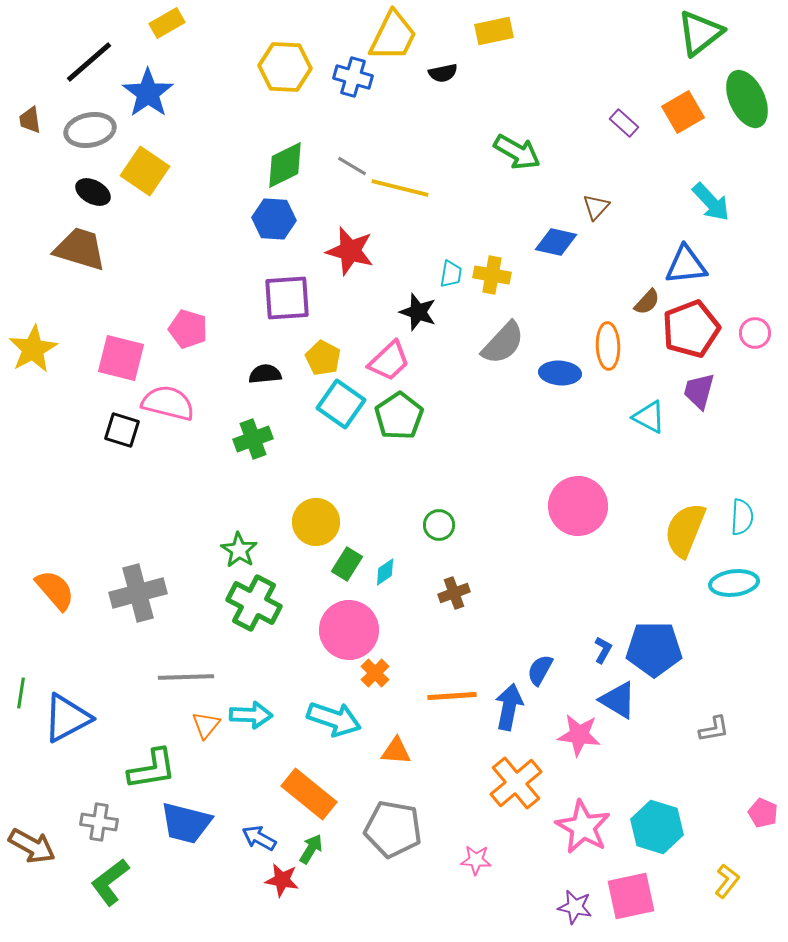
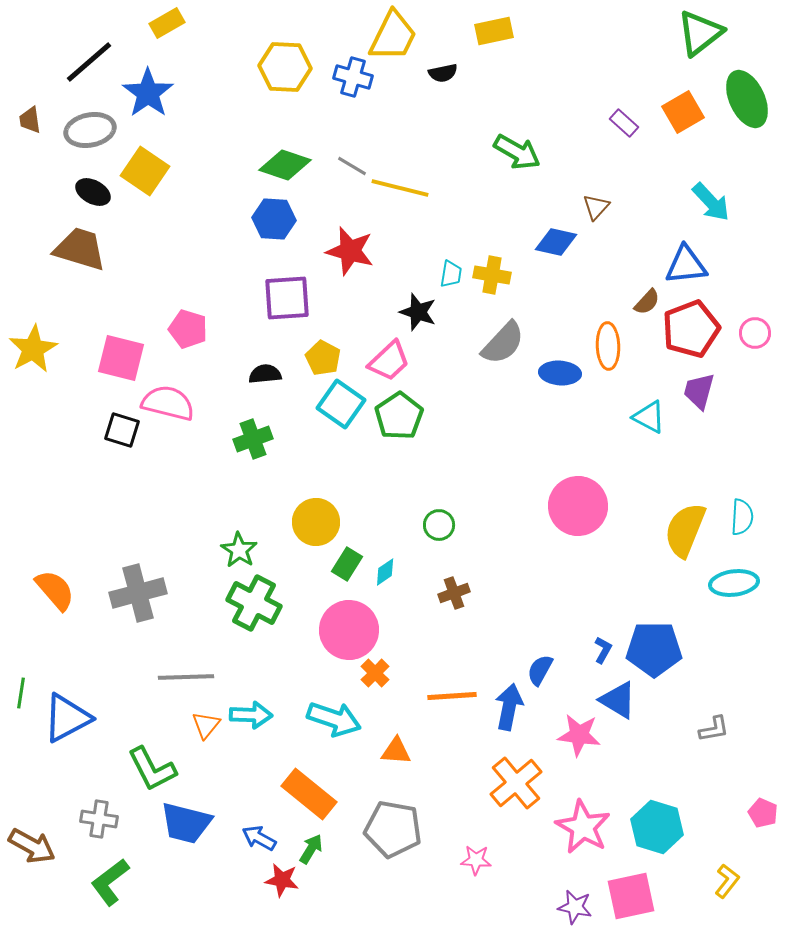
green diamond at (285, 165): rotated 45 degrees clockwise
green L-shape at (152, 769): rotated 72 degrees clockwise
gray cross at (99, 822): moved 3 px up
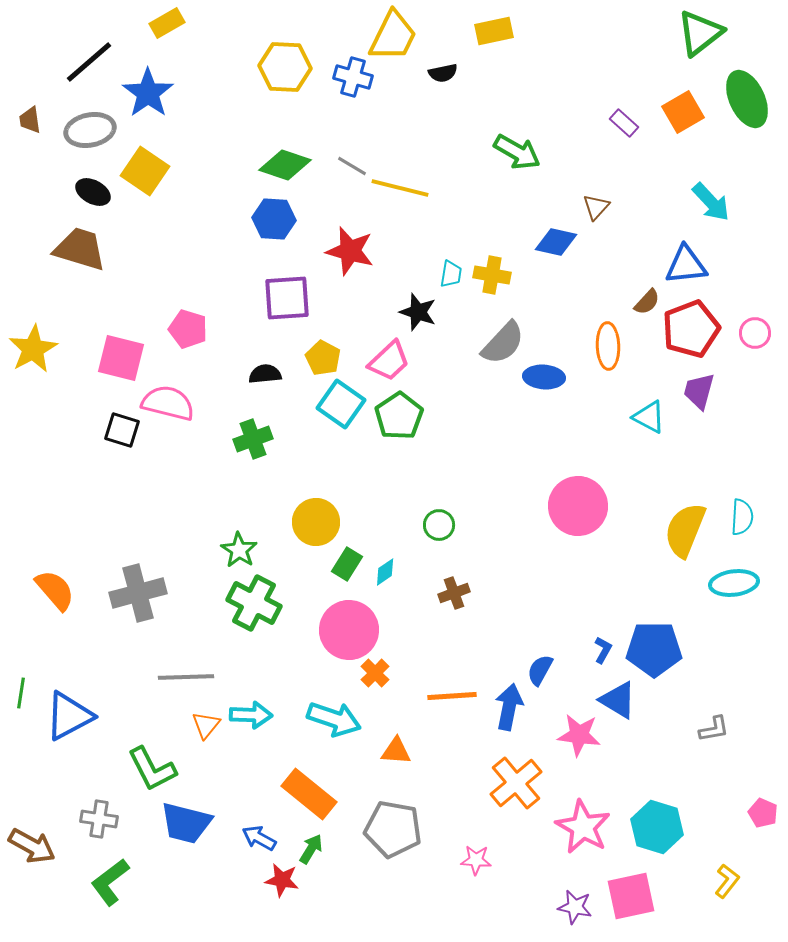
blue ellipse at (560, 373): moved 16 px left, 4 px down
blue triangle at (67, 718): moved 2 px right, 2 px up
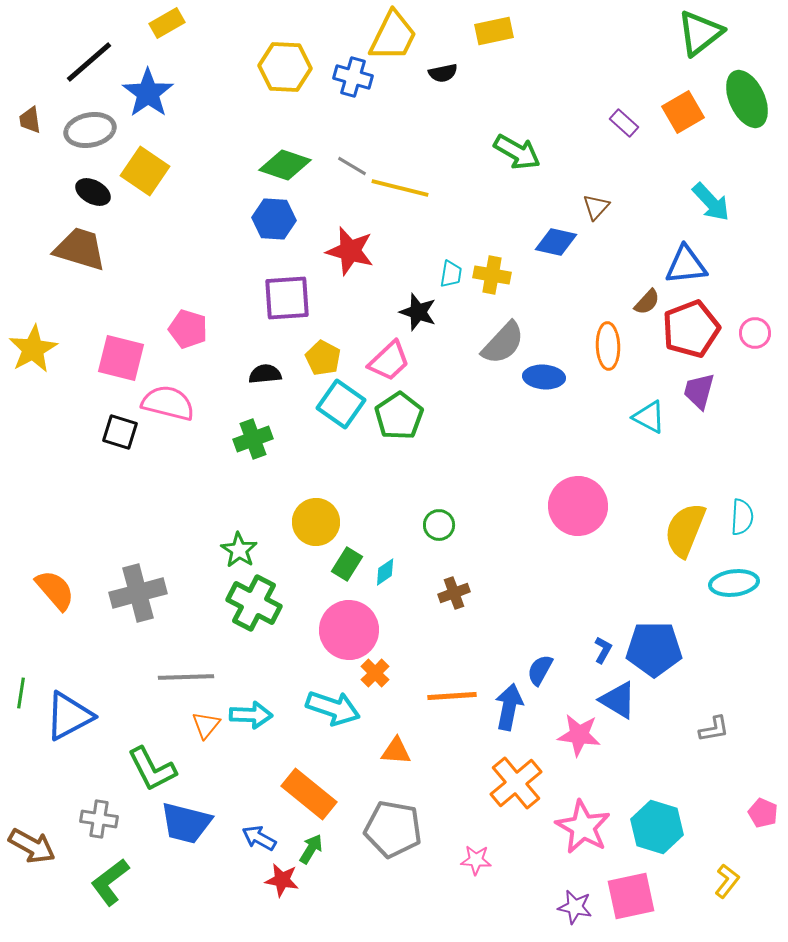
black square at (122, 430): moved 2 px left, 2 px down
cyan arrow at (334, 719): moved 1 px left, 11 px up
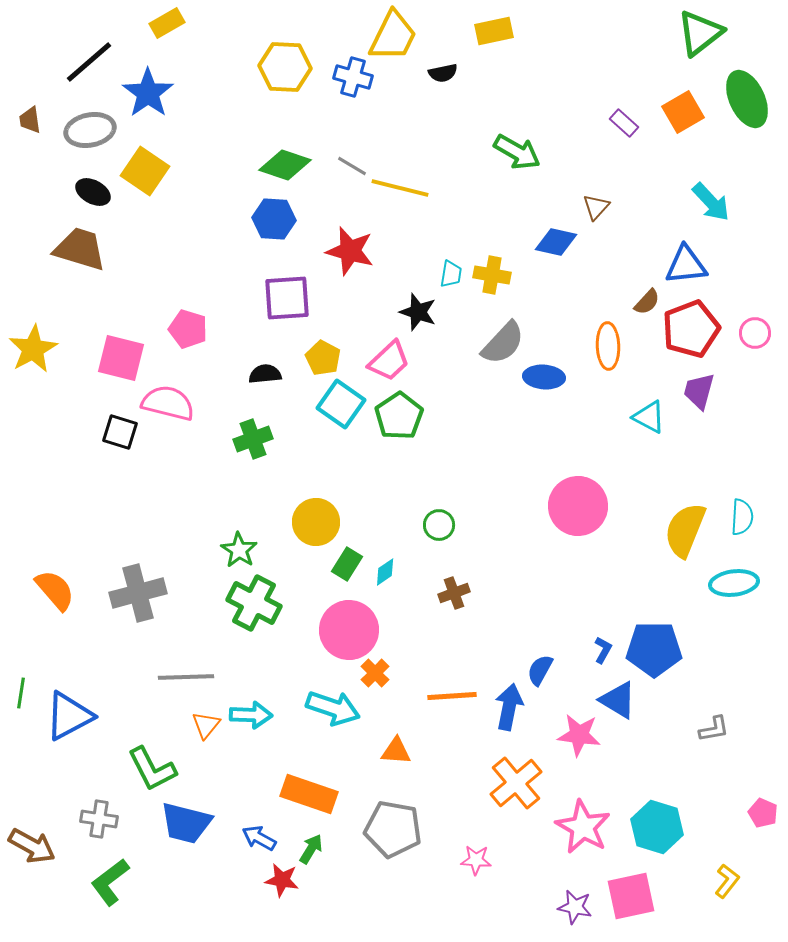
orange rectangle at (309, 794): rotated 20 degrees counterclockwise
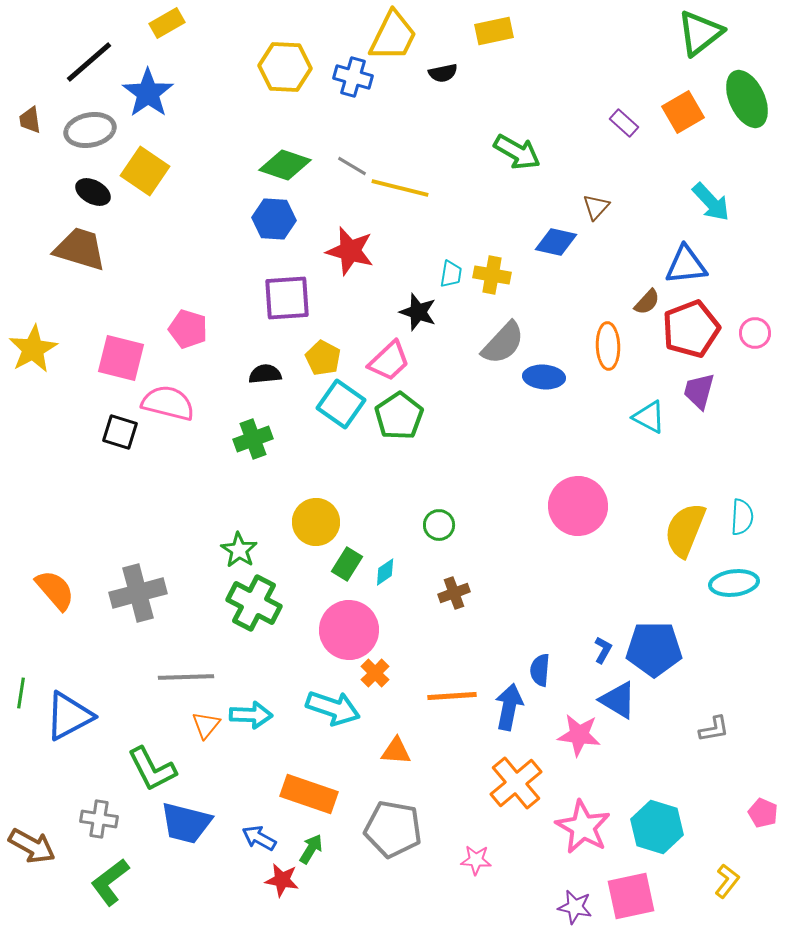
blue semicircle at (540, 670): rotated 24 degrees counterclockwise
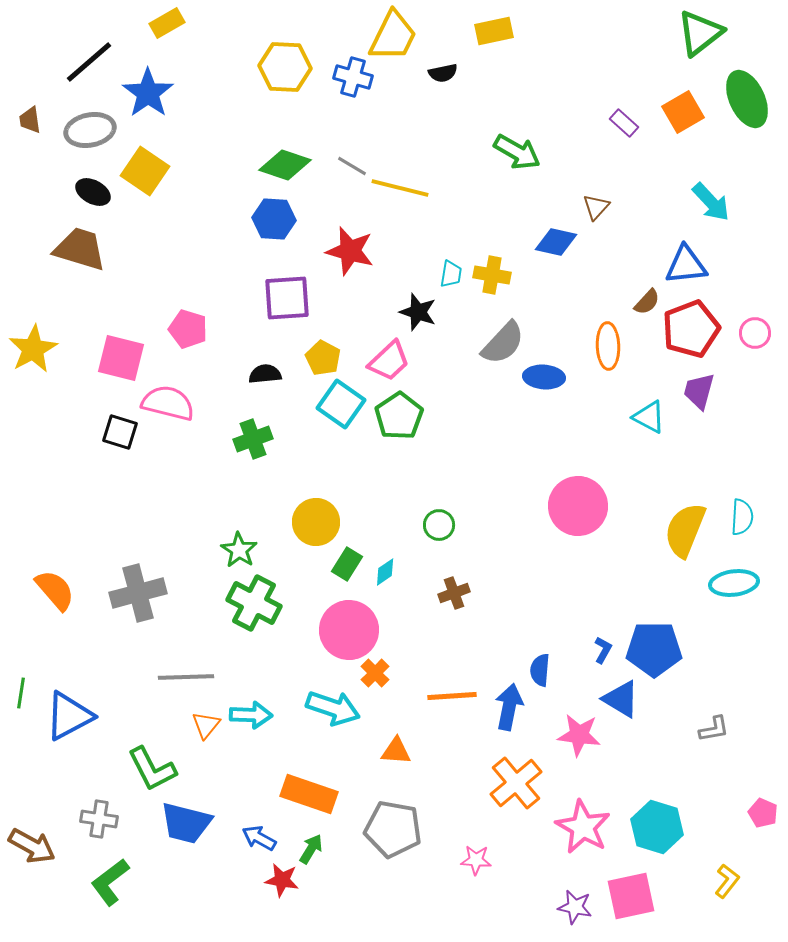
blue triangle at (618, 700): moved 3 px right, 1 px up
